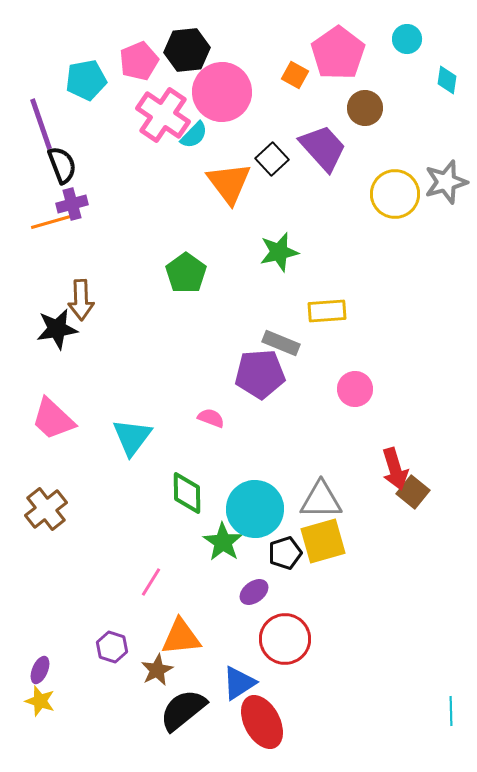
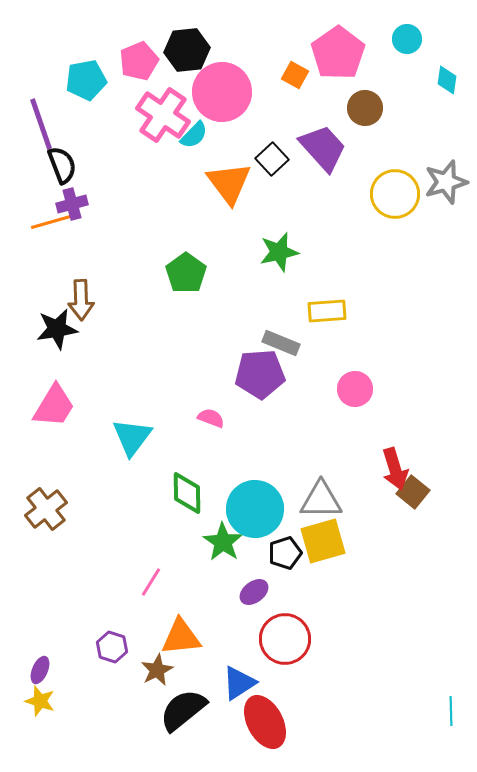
pink trapezoid at (53, 419): moved 1 px right, 13 px up; rotated 102 degrees counterclockwise
red ellipse at (262, 722): moved 3 px right
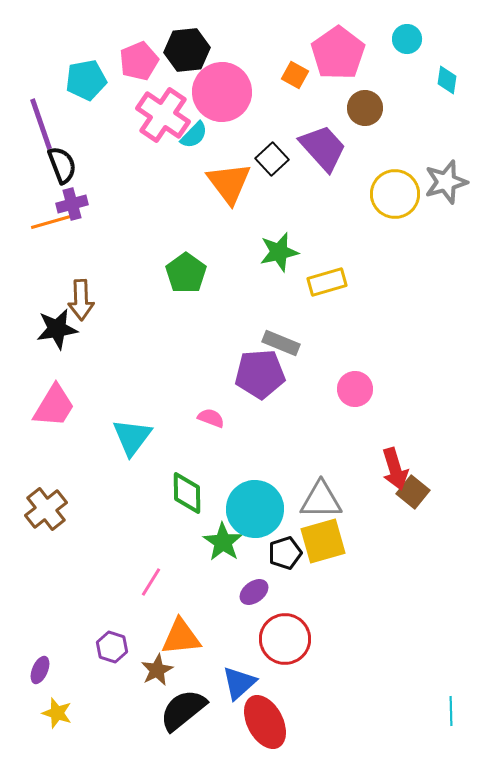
yellow rectangle at (327, 311): moved 29 px up; rotated 12 degrees counterclockwise
blue triangle at (239, 683): rotated 9 degrees counterclockwise
yellow star at (40, 701): moved 17 px right, 12 px down
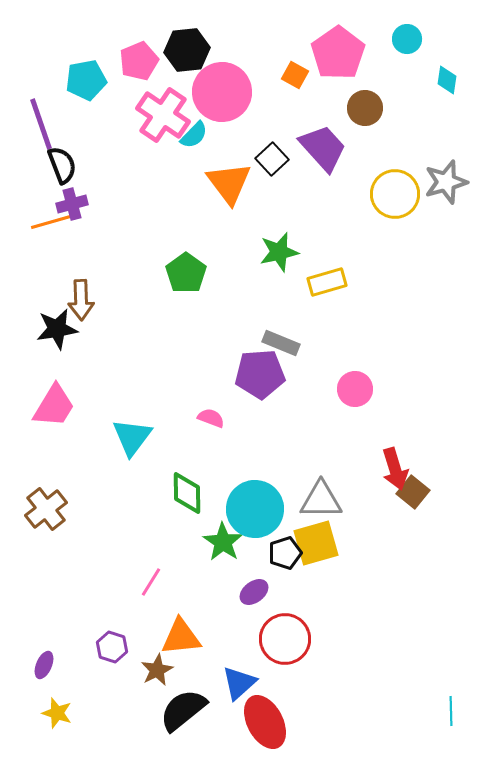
yellow square at (323, 541): moved 7 px left, 2 px down
purple ellipse at (40, 670): moved 4 px right, 5 px up
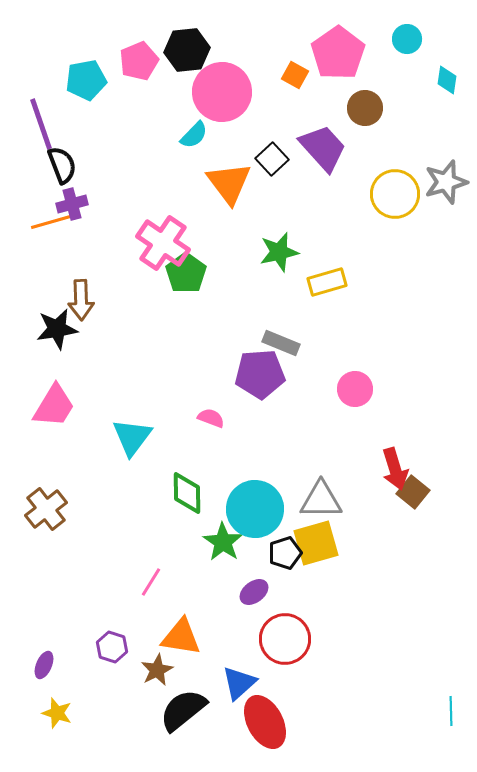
pink cross at (163, 115): moved 128 px down
orange triangle at (181, 637): rotated 15 degrees clockwise
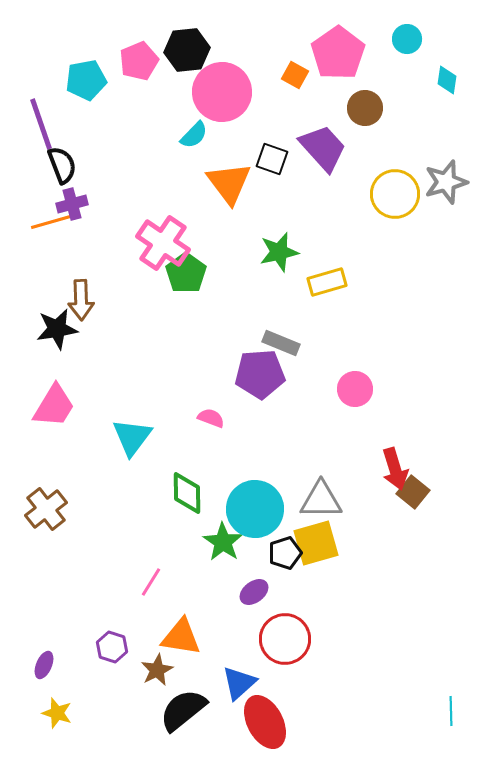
black square at (272, 159): rotated 28 degrees counterclockwise
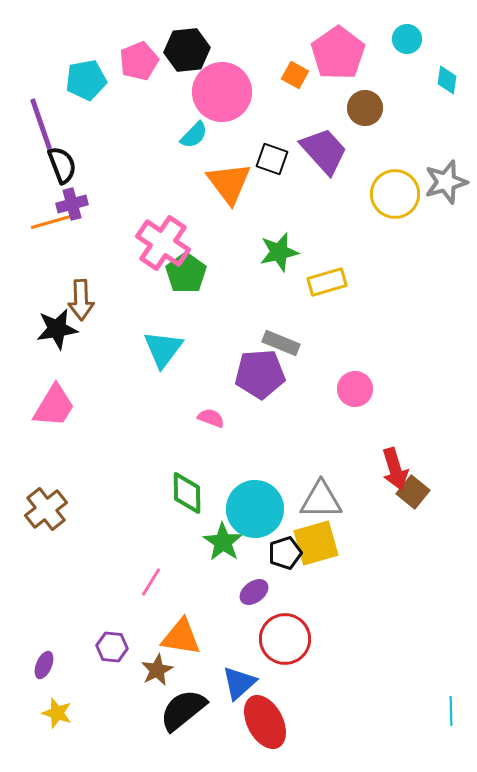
purple trapezoid at (323, 148): moved 1 px right, 3 px down
cyan triangle at (132, 437): moved 31 px right, 88 px up
purple hexagon at (112, 647): rotated 12 degrees counterclockwise
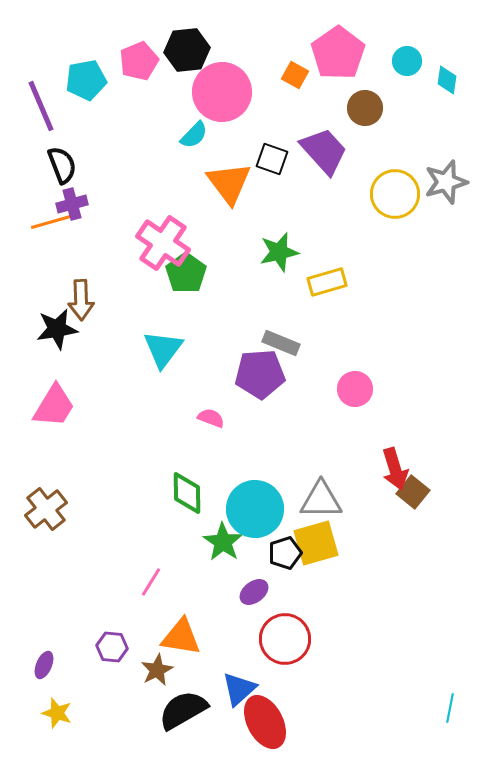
cyan circle at (407, 39): moved 22 px down
purple line at (41, 124): moved 18 px up; rotated 4 degrees counterclockwise
blue triangle at (239, 683): moved 6 px down
black semicircle at (183, 710): rotated 9 degrees clockwise
cyan line at (451, 711): moved 1 px left, 3 px up; rotated 12 degrees clockwise
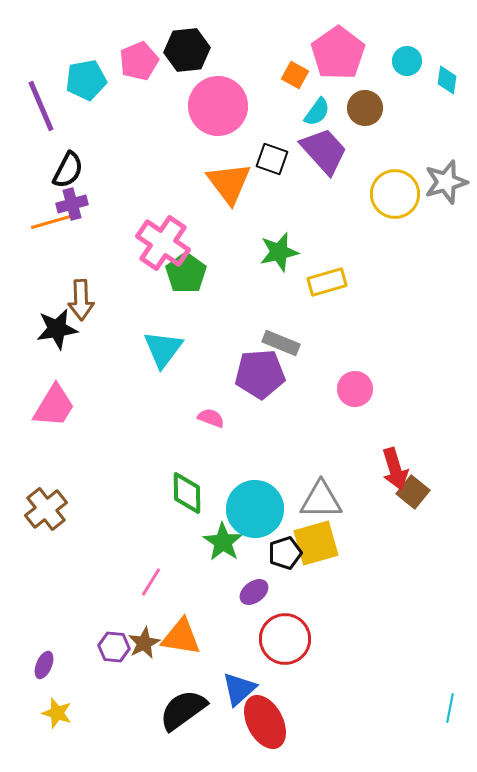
pink circle at (222, 92): moved 4 px left, 14 px down
cyan semicircle at (194, 135): moved 123 px right, 23 px up; rotated 8 degrees counterclockwise
black semicircle at (62, 165): moved 6 px right, 5 px down; rotated 48 degrees clockwise
purple hexagon at (112, 647): moved 2 px right
brown star at (157, 670): moved 13 px left, 27 px up
black semicircle at (183, 710): rotated 6 degrees counterclockwise
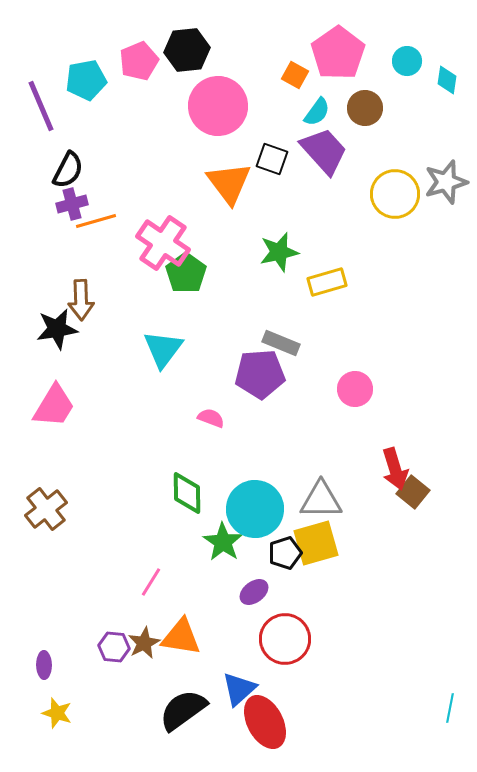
orange line at (51, 222): moved 45 px right, 1 px up
purple ellipse at (44, 665): rotated 24 degrees counterclockwise
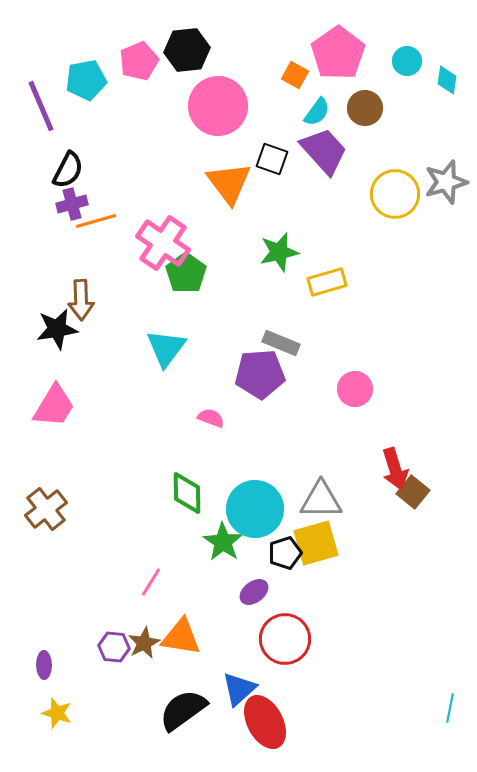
cyan triangle at (163, 349): moved 3 px right, 1 px up
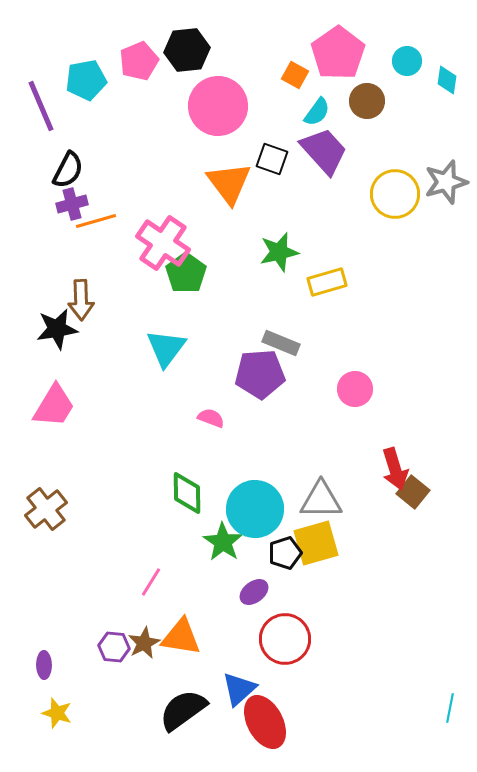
brown circle at (365, 108): moved 2 px right, 7 px up
